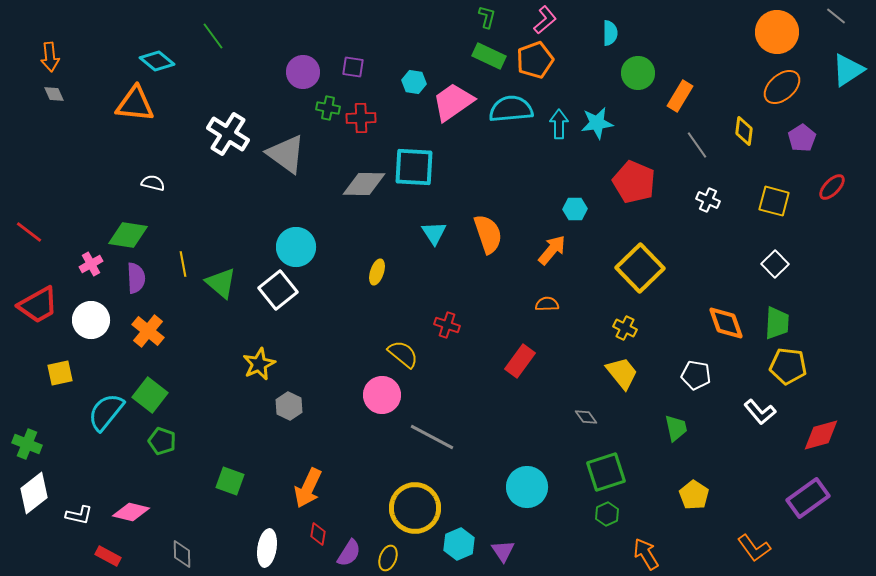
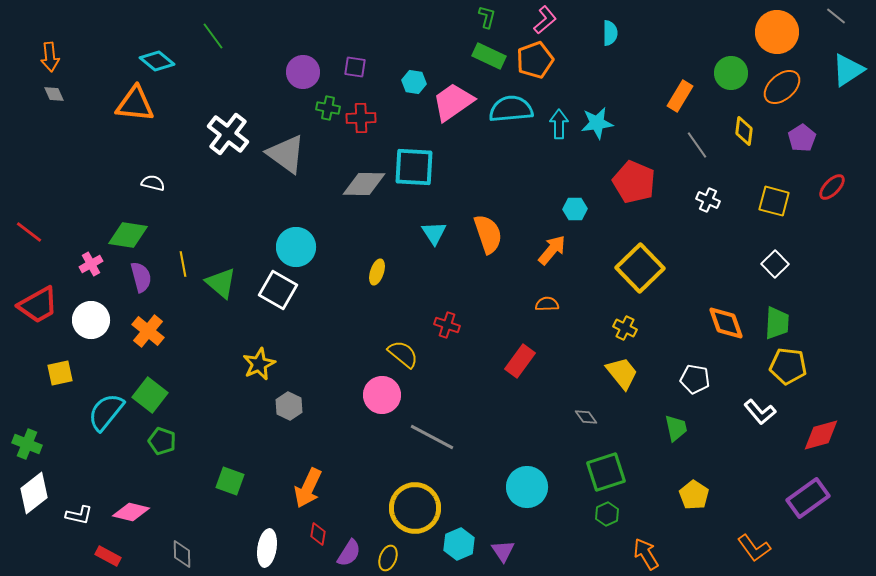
purple square at (353, 67): moved 2 px right
green circle at (638, 73): moved 93 px right
white cross at (228, 134): rotated 6 degrees clockwise
purple semicircle at (136, 278): moved 5 px right, 1 px up; rotated 12 degrees counterclockwise
white square at (278, 290): rotated 21 degrees counterclockwise
white pentagon at (696, 375): moved 1 px left, 4 px down
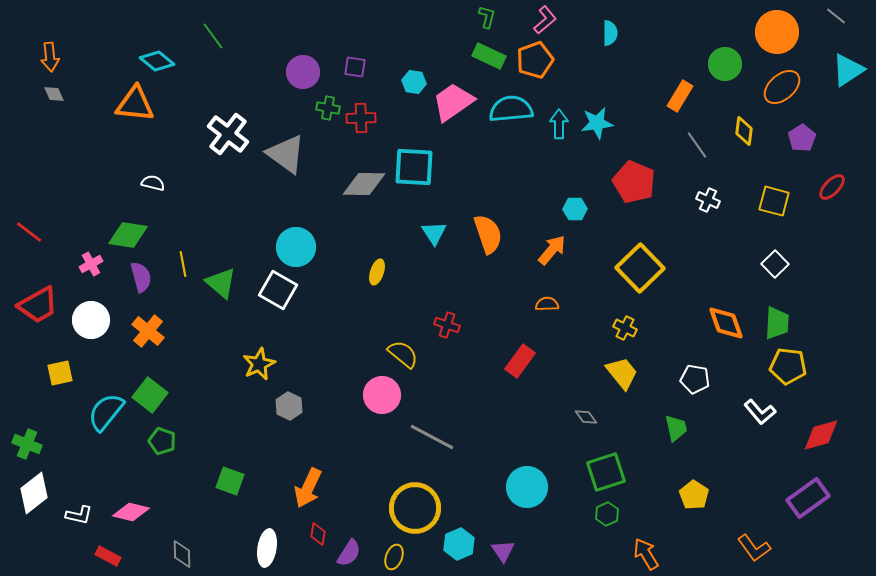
green circle at (731, 73): moved 6 px left, 9 px up
yellow ellipse at (388, 558): moved 6 px right, 1 px up
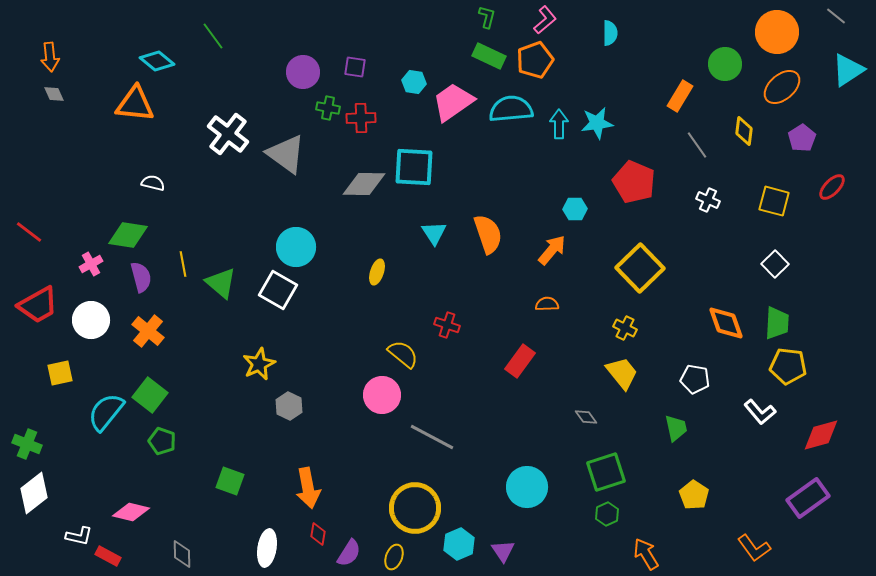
orange arrow at (308, 488): rotated 36 degrees counterclockwise
white L-shape at (79, 515): moved 21 px down
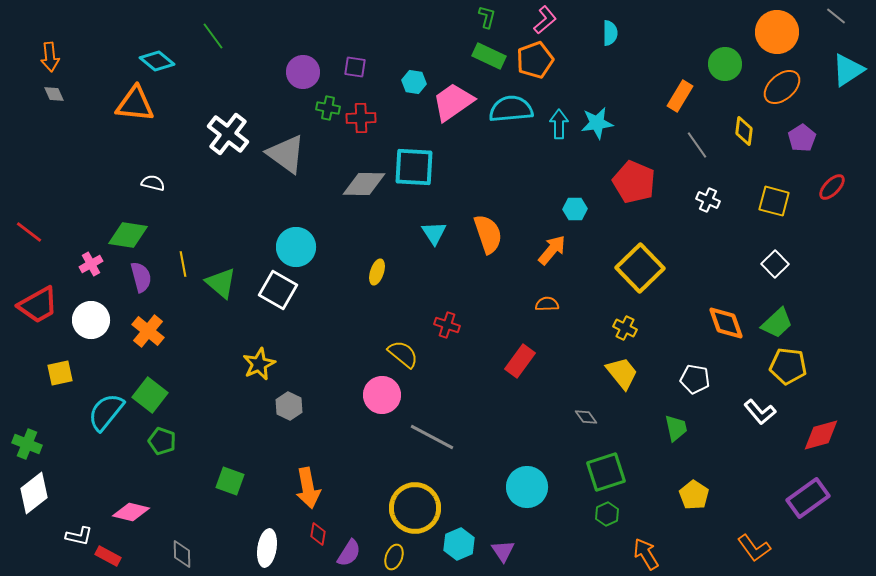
green trapezoid at (777, 323): rotated 44 degrees clockwise
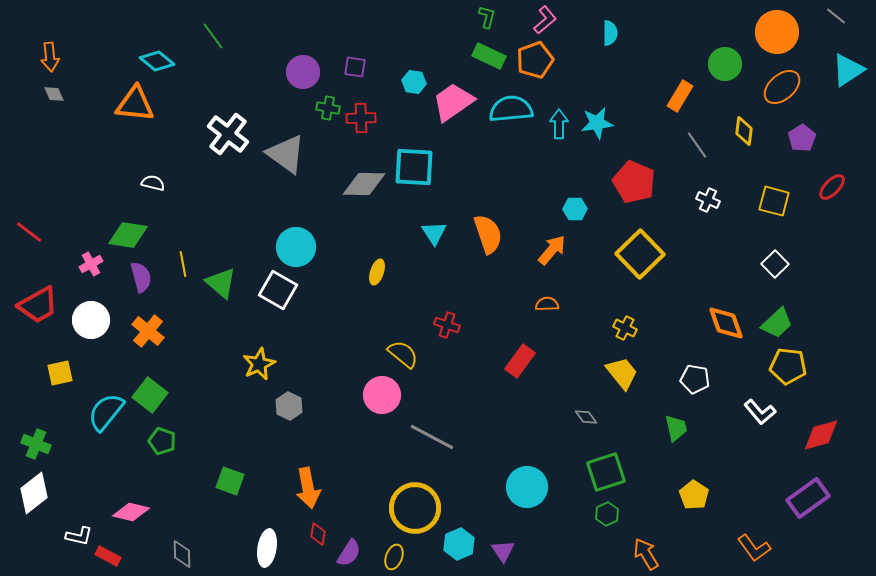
yellow square at (640, 268): moved 14 px up
green cross at (27, 444): moved 9 px right
